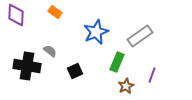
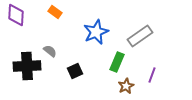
black cross: rotated 12 degrees counterclockwise
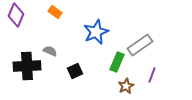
purple diamond: rotated 20 degrees clockwise
gray rectangle: moved 9 px down
gray semicircle: rotated 16 degrees counterclockwise
